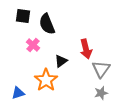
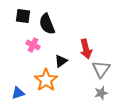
pink cross: rotated 16 degrees counterclockwise
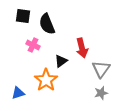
red arrow: moved 4 px left, 1 px up
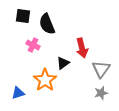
black triangle: moved 2 px right, 2 px down
orange star: moved 1 px left
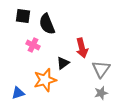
orange star: rotated 20 degrees clockwise
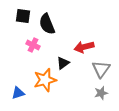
red arrow: moved 2 px right, 1 px up; rotated 90 degrees clockwise
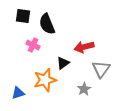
gray star: moved 17 px left, 4 px up; rotated 16 degrees counterclockwise
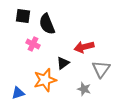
pink cross: moved 1 px up
gray star: rotated 24 degrees counterclockwise
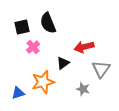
black square: moved 1 px left, 11 px down; rotated 21 degrees counterclockwise
black semicircle: moved 1 px right, 1 px up
pink cross: moved 3 px down; rotated 24 degrees clockwise
orange star: moved 2 px left, 2 px down
gray star: moved 1 px left
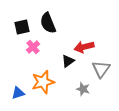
black triangle: moved 5 px right, 2 px up
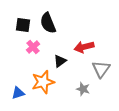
black square: moved 1 px right, 2 px up; rotated 21 degrees clockwise
black triangle: moved 8 px left
